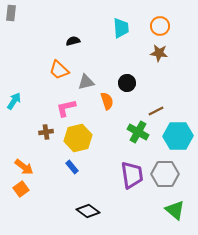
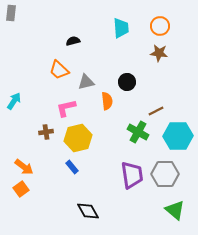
black circle: moved 1 px up
orange semicircle: rotated 12 degrees clockwise
black diamond: rotated 25 degrees clockwise
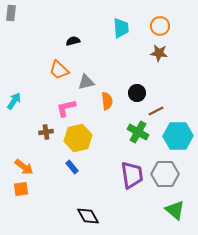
black circle: moved 10 px right, 11 px down
orange square: rotated 28 degrees clockwise
black diamond: moved 5 px down
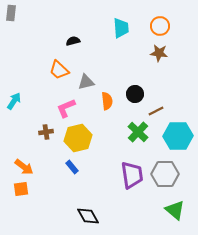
black circle: moved 2 px left, 1 px down
pink L-shape: rotated 10 degrees counterclockwise
green cross: rotated 15 degrees clockwise
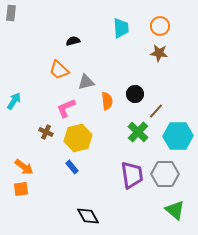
brown line: rotated 21 degrees counterclockwise
brown cross: rotated 32 degrees clockwise
